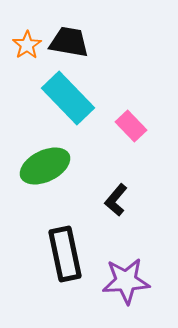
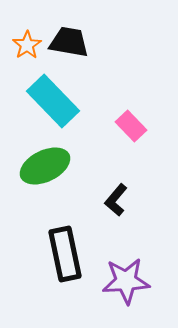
cyan rectangle: moved 15 px left, 3 px down
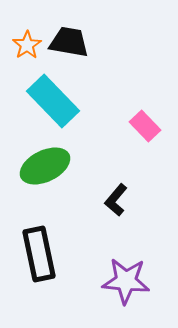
pink rectangle: moved 14 px right
black rectangle: moved 26 px left
purple star: rotated 9 degrees clockwise
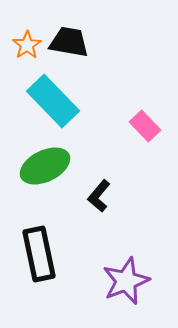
black L-shape: moved 17 px left, 4 px up
purple star: rotated 27 degrees counterclockwise
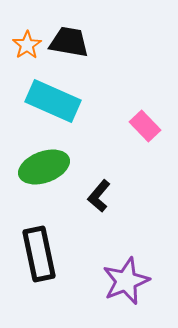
cyan rectangle: rotated 22 degrees counterclockwise
green ellipse: moved 1 px left, 1 px down; rotated 6 degrees clockwise
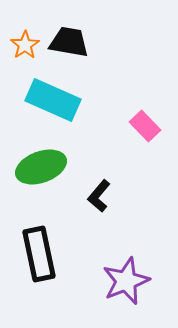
orange star: moved 2 px left
cyan rectangle: moved 1 px up
green ellipse: moved 3 px left
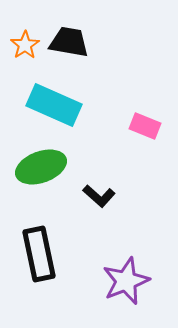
cyan rectangle: moved 1 px right, 5 px down
pink rectangle: rotated 24 degrees counterclockwise
black L-shape: rotated 88 degrees counterclockwise
